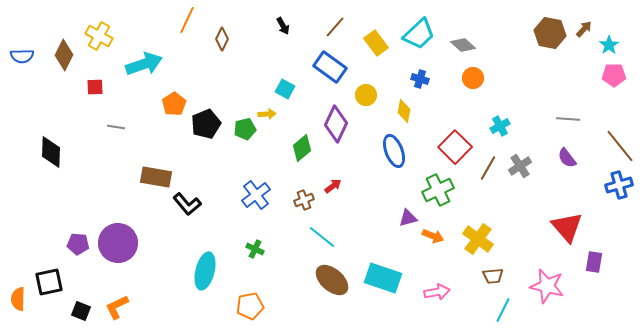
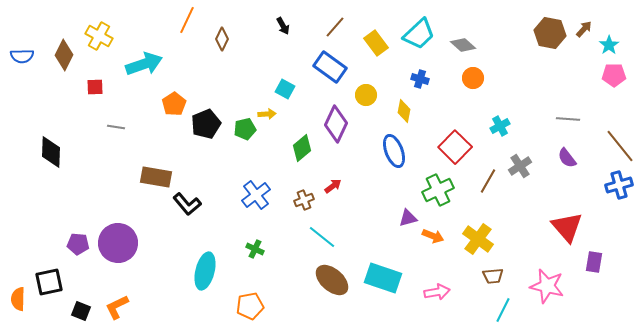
brown line at (488, 168): moved 13 px down
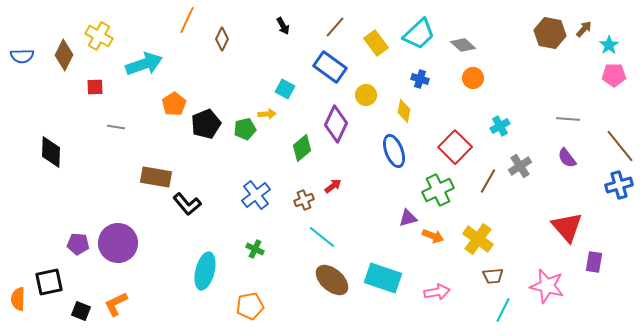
orange L-shape at (117, 307): moved 1 px left, 3 px up
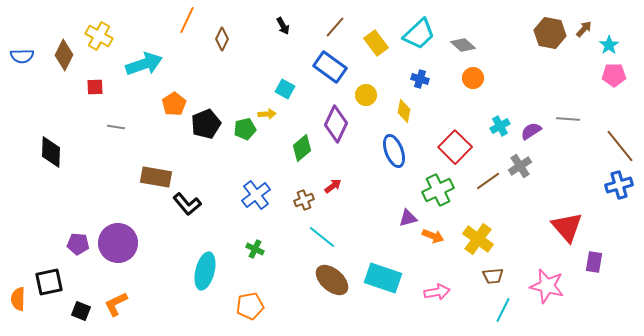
purple semicircle at (567, 158): moved 36 px left, 27 px up; rotated 95 degrees clockwise
brown line at (488, 181): rotated 25 degrees clockwise
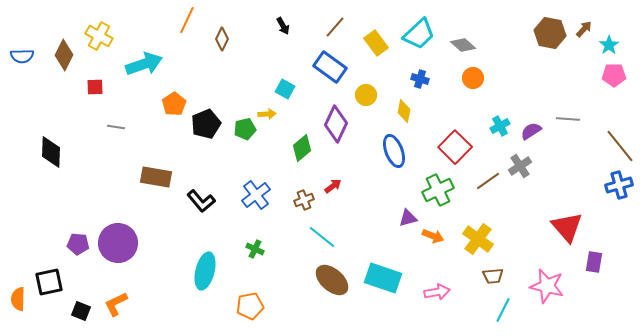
black L-shape at (187, 204): moved 14 px right, 3 px up
